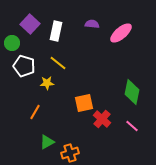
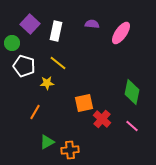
pink ellipse: rotated 15 degrees counterclockwise
orange cross: moved 3 px up; rotated 12 degrees clockwise
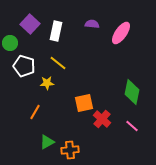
green circle: moved 2 px left
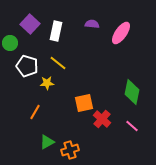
white pentagon: moved 3 px right
orange cross: rotated 12 degrees counterclockwise
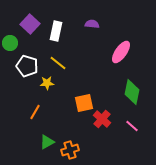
pink ellipse: moved 19 px down
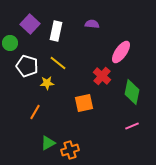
red cross: moved 43 px up
pink line: rotated 64 degrees counterclockwise
green triangle: moved 1 px right, 1 px down
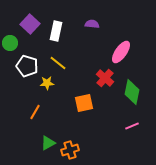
red cross: moved 3 px right, 2 px down
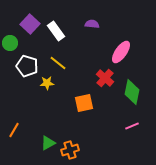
white rectangle: rotated 48 degrees counterclockwise
orange line: moved 21 px left, 18 px down
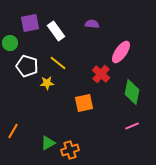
purple square: moved 1 px up; rotated 36 degrees clockwise
red cross: moved 4 px left, 4 px up
orange line: moved 1 px left, 1 px down
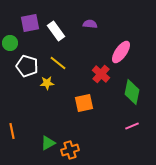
purple semicircle: moved 2 px left
orange line: moved 1 px left; rotated 42 degrees counterclockwise
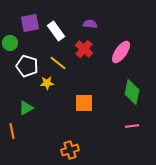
red cross: moved 17 px left, 25 px up
orange square: rotated 12 degrees clockwise
pink line: rotated 16 degrees clockwise
green triangle: moved 22 px left, 35 px up
